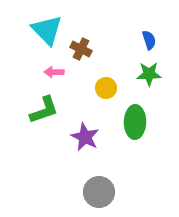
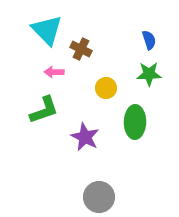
gray circle: moved 5 px down
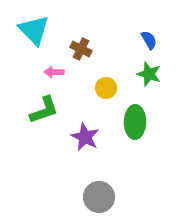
cyan triangle: moved 13 px left
blue semicircle: rotated 12 degrees counterclockwise
green star: rotated 20 degrees clockwise
